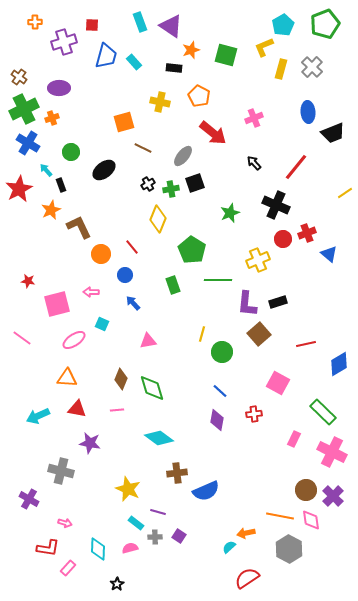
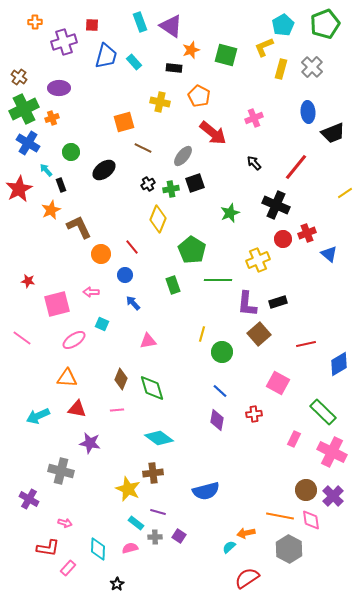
brown cross at (177, 473): moved 24 px left
blue semicircle at (206, 491): rotated 8 degrees clockwise
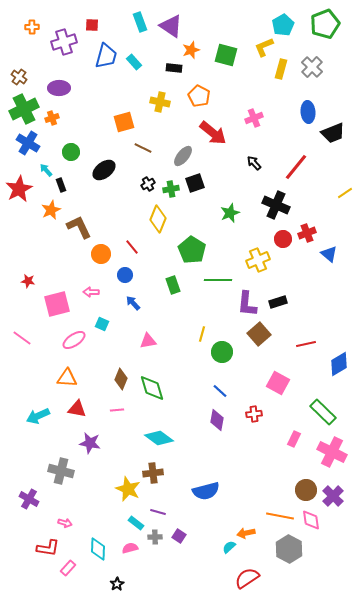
orange cross at (35, 22): moved 3 px left, 5 px down
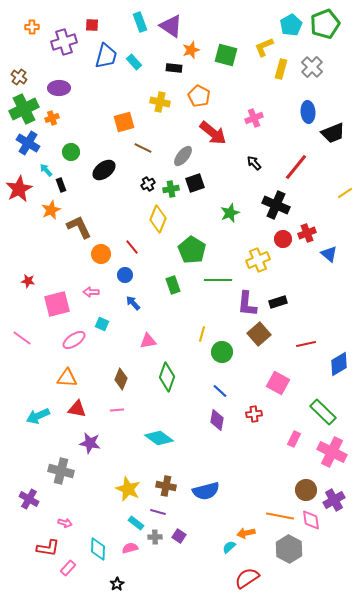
cyan pentagon at (283, 25): moved 8 px right
green diamond at (152, 388): moved 15 px right, 11 px up; rotated 36 degrees clockwise
brown cross at (153, 473): moved 13 px right, 13 px down; rotated 18 degrees clockwise
purple cross at (333, 496): moved 1 px right, 4 px down; rotated 15 degrees clockwise
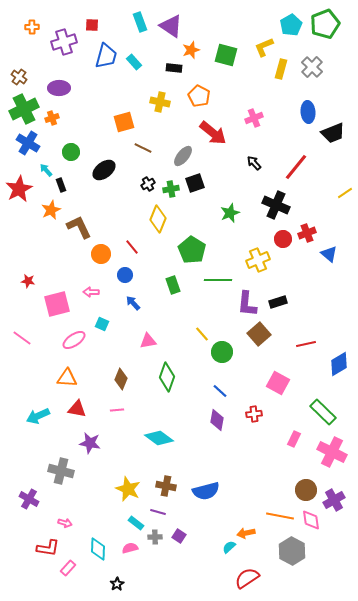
yellow line at (202, 334): rotated 56 degrees counterclockwise
gray hexagon at (289, 549): moved 3 px right, 2 px down
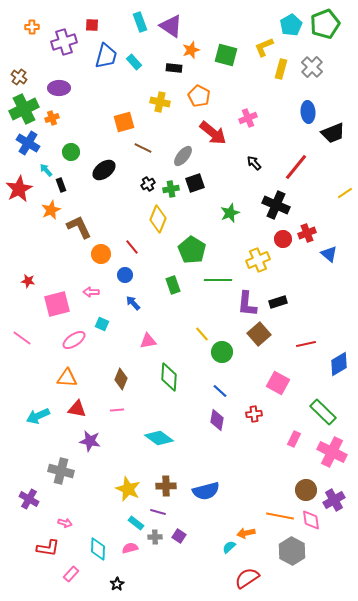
pink cross at (254, 118): moved 6 px left
green diamond at (167, 377): moved 2 px right; rotated 16 degrees counterclockwise
purple star at (90, 443): moved 2 px up
brown cross at (166, 486): rotated 12 degrees counterclockwise
pink rectangle at (68, 568): moved 3 px right, 6 px down
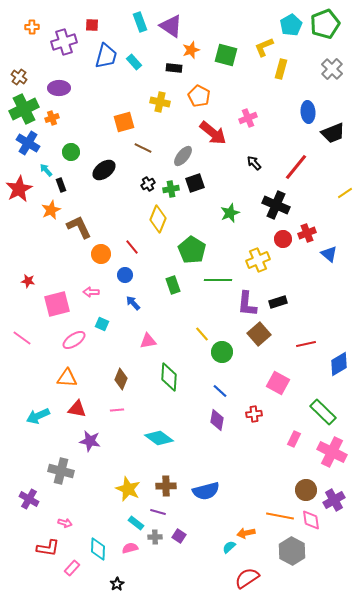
gray cross at (312, 67): moved 20 px right, 2 px down
pink rectangle at (71, 574): moved 1 px right, 6 px up
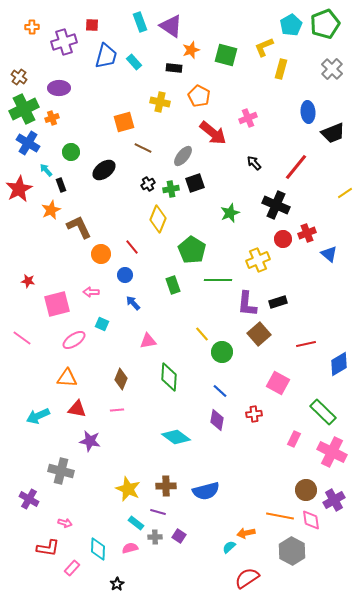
cyan diamond at (159, 438): moved 17 px right, 1 px up
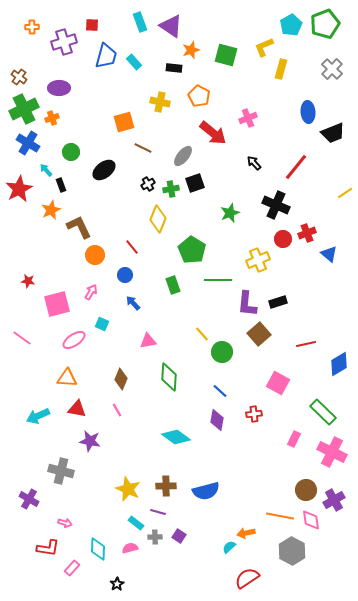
orange circle at (101, 254): moved 6 px left, 1 px down
pink arrow at (91, 292): rotated 119 degrees clockwise
pink line at (117, 410): rotated 64 degrees clockwise
